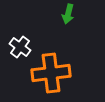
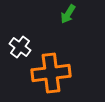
green arrow: rotated 18 degrees clockwise
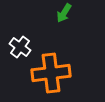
green arrow: moved 4 px left, 1 px up
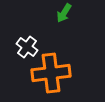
white cross: moved 7 px right
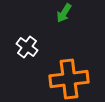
orange cross: moved 18 px right, 6 px down
